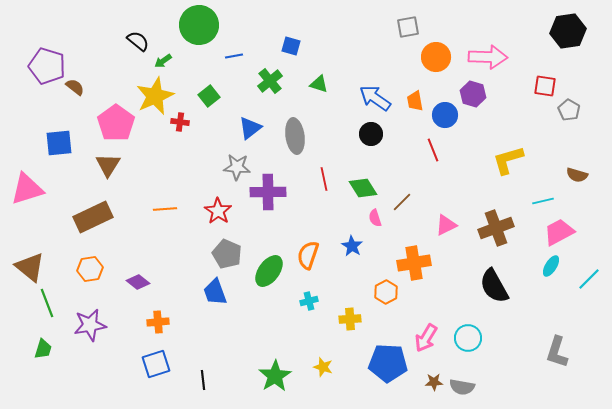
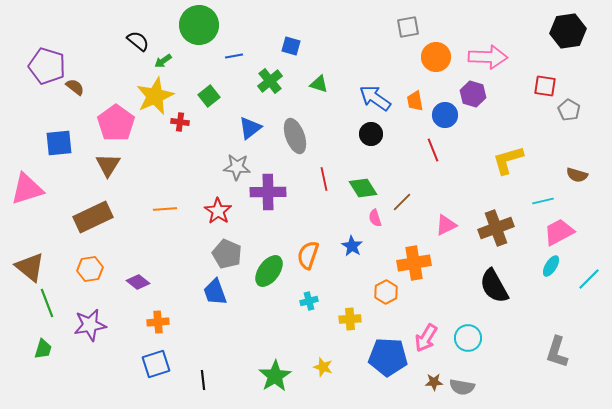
gray ellipse at (295, 136): rotated 12 degrees counterclockwise
blue pentagon at (388, 363): moved 6 px up
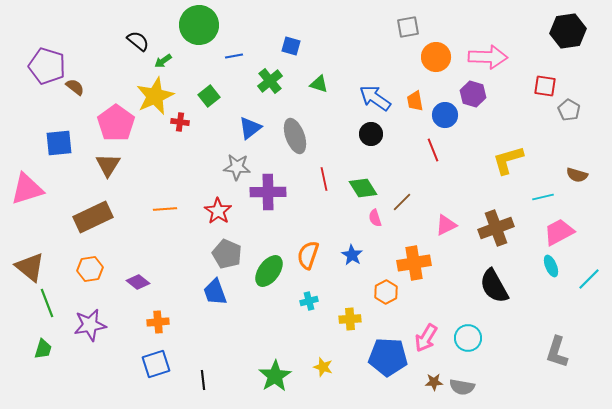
cyan line at (543, 201): moved 4 px up
blue star at (352, 246): moved 9 px down
cyan ellipse at (551, 266): rotated 55 degrees counterclockwise
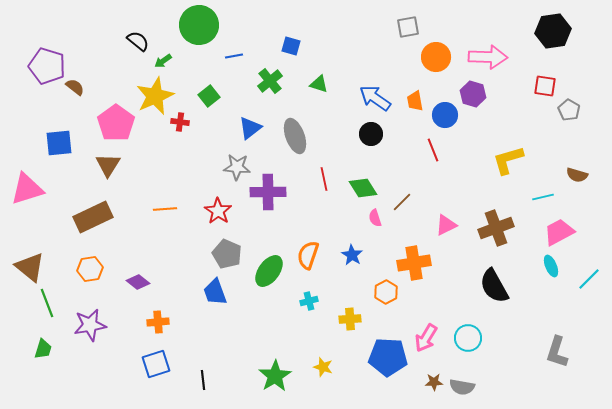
black hexagon at (568, 31): moved 15 px left
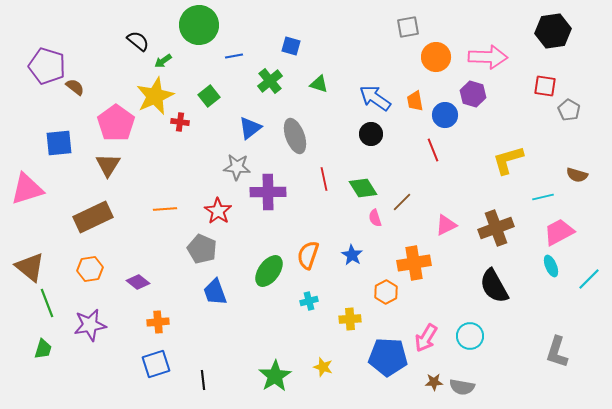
gray pentagon at (227, 254): moved 25 px left, 5 px up
cyan circle at (468, 338): moved 2 px right, 2 px up
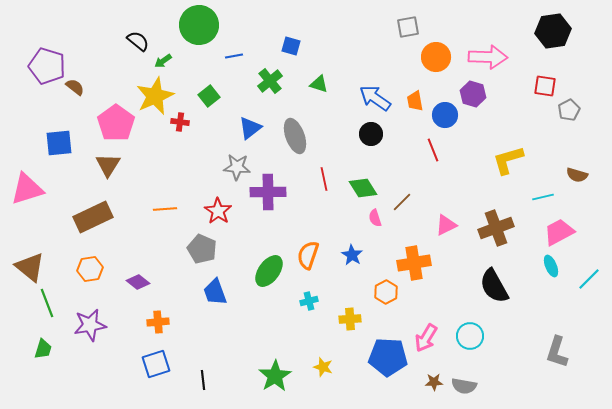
gray pentagon at (569, 110): rotated 15 degrees clockwise
gray semicircle at (462, 387): moved 2 px right, 1 px up
